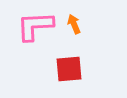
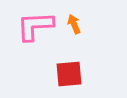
red square: moved 5 px down
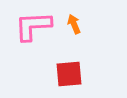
pink L-shape: moved 2 px left
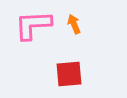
pink L-shape: moved 1 px up
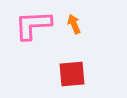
red square: moved 3 px right
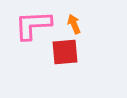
red square: moved 7 px left, 22 px up
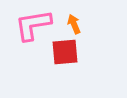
pink L-shape: rotated 6 degrees counterclockwise
